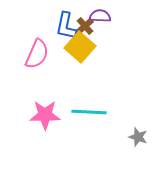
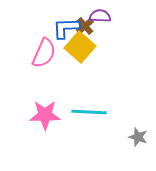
blue L-shape: moved 2 px down; rotated 76 degrees clockwise
pink semicircle: moved 7 px right, 1 px up
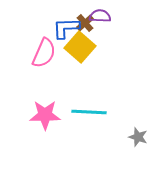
brown cross: moved 3 px up
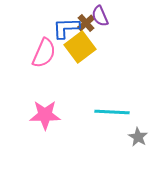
purple semicircle: rotated 115 degrees counterclockwise
brown cross: moved 1 px right
yellow square: rotated 12 degrees clockwise
cyan line: moved 23 px right
gray star: rotated 12 degrees clockwise
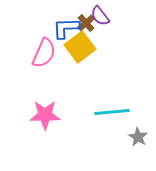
purple semicircle: rotated 15 degrees counterclockwise
cyan line: rotated 8 degrees counterclockwise
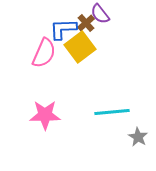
purple semicircle: moved 2 px up
blue L-shape: moved 3 px left, 1 px down
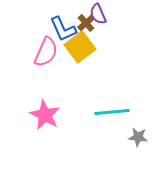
purple semicircle: moved 2 px left; rotated 15 degrees clockwise
blue L-shape: rotated 112 degrees counterclockwise
pink semicircle: moved 2 px right, 1 px up
pink star: rotated 28 degrees clockwise
gray star: rotated 24 degrees counterclockwise
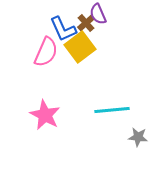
cyan line: moved 2 px up
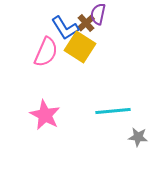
purple semicircle: rotated 35 degrees clockwise
blue L-shape: moved 2 px right, 1 px up; rotated 8 degrees counterclockwise
yellow square: rotated 20 degrees counterclockwise
cyan line: moved 1 px right, 1 px down
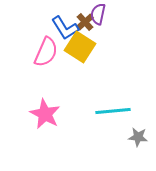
brown cross: moved 1 px left, 1 px up
pink star: moved 1 px up
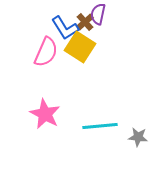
cyan line: moved 13 px left, 15 px down
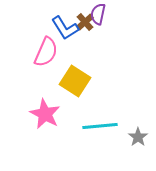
yellow square: moved 5 px left, 34 px down
gray star: rotated 30 degrees clockwise
